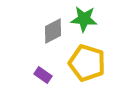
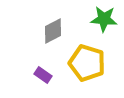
green star: moved 20 px right
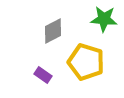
yellow pentagon: moved 1 px left, 1 px up
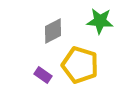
green star: moved 4 px left, 2 px down
yellow pentagon: moved 6 px left, 3 px down
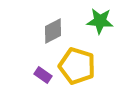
yellow pentagon: moved 3 px left, 1 px down
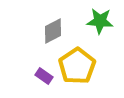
yellow pentagon: rotated 21 degrees clockwise
purple rectangle: moved 1 px right, 1 px down
